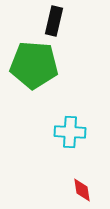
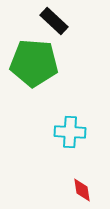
black rectangle: rotated 60 degrees counterclockwise
green pentagon: moved 2 px up
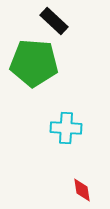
cyan cross: moved 4 px left, 4 px up
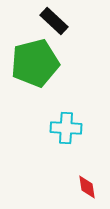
green pentagon: moved 1 px right; rotated 18 degrees counterclockwise
red diamond: moved 5 px right, 3 px up
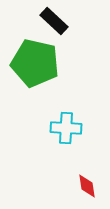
green pentagon: rotated 27 degrees clockwise
red diamond: moved 1 px up
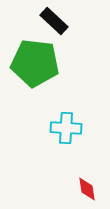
green pentagon: rotated 6 degrees counterclockwise
red diamond: moved 3 px down
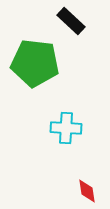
black rectangle: moved 17 px right
red diamond: moved 2 px down
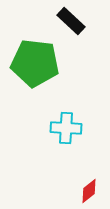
red diamond: moved 2 px right; rotated 60 degrees clockwise
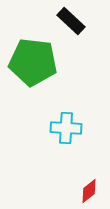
green pentagon: moved 2 px left, 1 px up
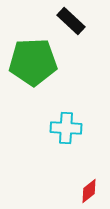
green pentagon: rotated 9 degrees counterclockwise
